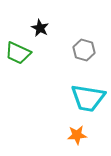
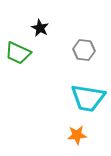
gray hexagon: rotated 10 degrees counterclockwise
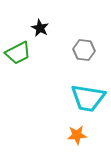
green trapezoid: rotated 52 degrees counterclockwise
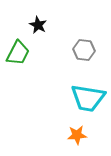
black star: moved 2 px left, 3 px up
green trapezoid: rotated 36 degrees counterclockwise
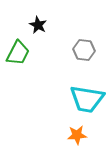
cyan trapezoid: moved 1 px left, 1 px down
